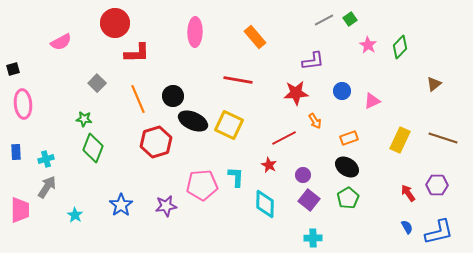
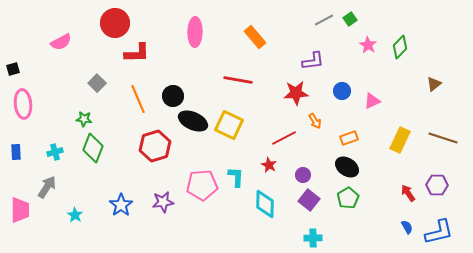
red hexagon at (156, 142): moved 1 px left, 4 px down
cyan cross at (46, 159): moved 9 px right, 7 px up
purple star at (166, 206): moved 3 px left, 4 px up
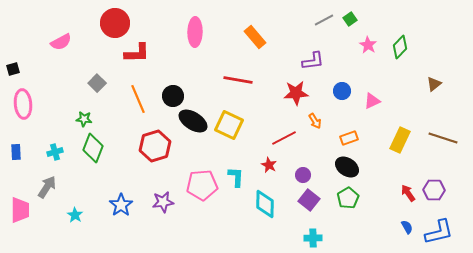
black ellipse at (193, 121): rotated 8 degrees clockwise
purple hexagon at (437, 185): moved 3 px left, 5 px down
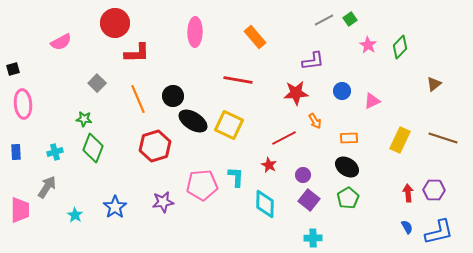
orange rectangle at (349, 138): rotated 18 degrees clockwise
red arrow at (408, 193): rotated 30 degrees clockwise
blue star at (121, 205): moved 6 px left, 2 px down
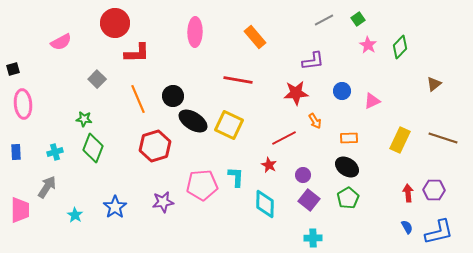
green square at (350, 19): moved 8 px right
gray square at (97, 83): moved 4 px up
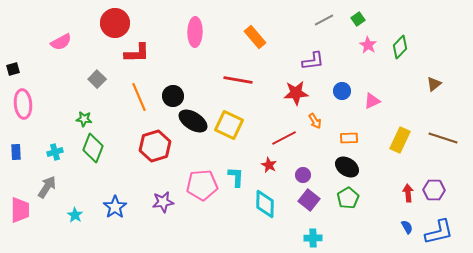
orange line at (138, 99): moved 1 px right, 2 px up
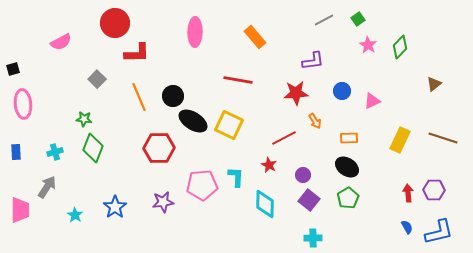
red hexagon at (155, 146): moved 4 px right, 2 px down; rotated 16 degrees clockwise
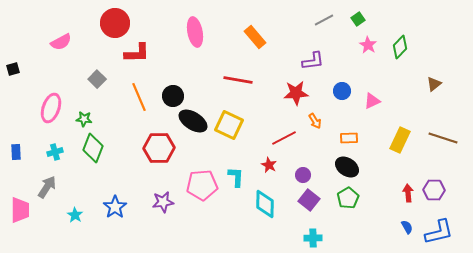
pink ellipse at (195, 32): rotated 12 degrees counterclockwise
pink ellipse at (23, 104): moved 28 px right, 4 px down; rotated 24 degrees clockwise
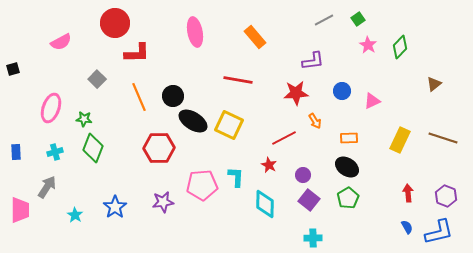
purple hexagon at (434, 190): moved 12 px right, 6 px down; rotated 20 degrees clockwise
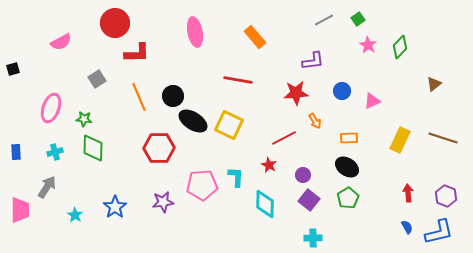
gray square at (97, 79): rotated 12 degrees clockwise
green diamond at (93, 148): rotated 20 degrees counterclockwise
